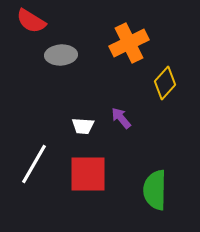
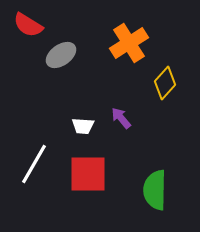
red semicircle: moved 3 px left, 4 px down
orange cross: rotated 6 degrees counterclockwise
gray ellipse: rotated 32 degrees counterclockwise
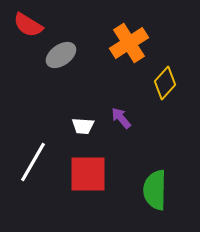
white line: moved 1 px left, 2 px up
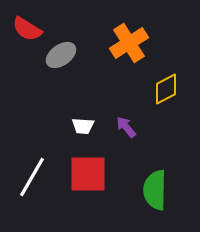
red semicircle: moved 1 px left, 4 px down
yellow diamond: moved 1 px right, 6 px down; rotated 20 degrees clockwise
purple arrow: moved 5 px right, 9 px down
white line: moved 1 px left, 15 px down
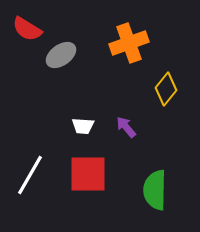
orange cross: rotated 12 degrees clockwise
yellow diamond: rotated 24 degrees counterclockwise
white line: moved 2 px left, 2 px up
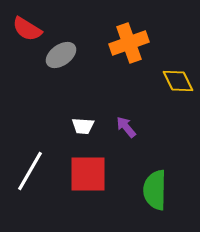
yellow diamond: moved 12 px right, 8 px up; rotated 64 degrees counterclockwise
white line: moved 4 px up
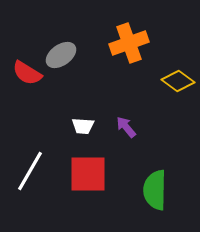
red semicircle: moved 44 px down
yellow diamond: rotated 28 degrees counterclockwise
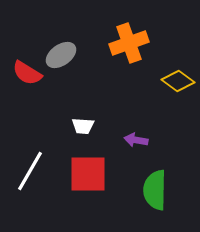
purple arrow: moved 10 px right, 13 px down; rotated 40 degrees counterclockwise
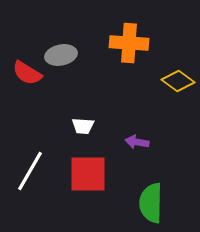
orange cross: rotated 24 degrees clockwise
gray ellipse: rotated 24 degrees clockwise
purple arrow: moved 1 px right, 2 px down
green semicircle: moved 4 px left, 13 px down
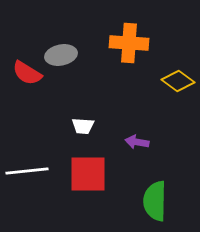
white line: moved 3 px left; rotated 54 degrees clockwise
green semicircle: moved 4 px right, 2 px up
